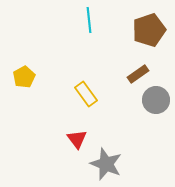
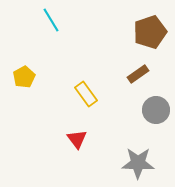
cyan line: moved 38 px left; rotated 25 degrees counterclockwise
brown pentagon: moved 1 px right, 2 px down
gray circle: moved 10 px down
gray star: moved 32 px right, 1 px up; rotated 20 degrees counterclockwise
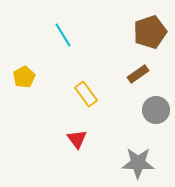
cyan line: moved 12 px right, 15 px down
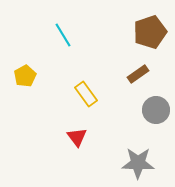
yellow pentagon: moved 1 px right, 1 px up
red triangle: moved 2 px up
